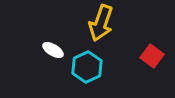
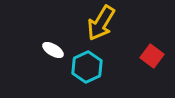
yellow arrow: rotated 12 degrees clockwise
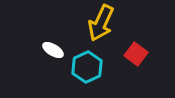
yellow arrow: rotated 6 degrees counterclockwise
red square: moved 16 px left, 2 px up
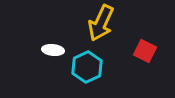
white ellipse: rotated 25 degrees counterclockwise
red square: moved 9 px right, 3 px up; rotated 10 degrees counterclockwise
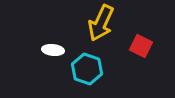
red square: moved 4 px left, 5 px up
cyan hexagon: moved 2 px down; rotated 16 degrees counterclockwise
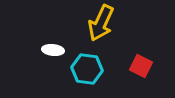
red square: moved 20 px down
cyan hexagon: rotated 12 degrees counterclockwise
